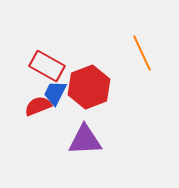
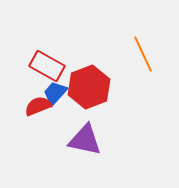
orange line: moved 1 px right, 1 px down
blue trapezoid: rotated 16 degrees clockwise
purple triangle: rotated 15 degrees clockwise
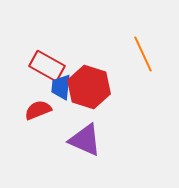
red hexagon: rotated 21 degrees counterclockwise
blue trapezoid: moved 6 px right, 6 px up; rotated 36 degrees counterclockwise
red semicircle: moved 4 px down
purple triangle: rotated 12 degrees clockwise
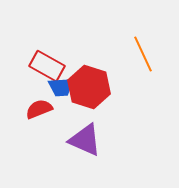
blue trapezoid: rotated 100 degrees counterclockwise
red semicircle: moved 1 px right, 1 px up
